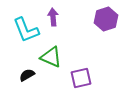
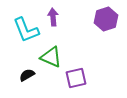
purple square: moved 5 px left
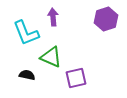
cyan L-shape: moved 3 px down
black semicircle: rotated 42 degrees clockwise
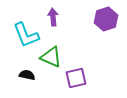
cyan L-shape: moved 2 px down
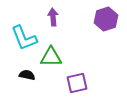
cyan L-shape: moved 2 px left, 3 px down
green triangle: rotated 25 degrees counterclockwise
purple square: moved 1 px right, 5 px down
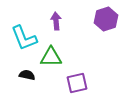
purple arrow: moved 3 px right, 4 px down
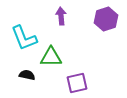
purple arrow: moved 5 px right, 5 px up
